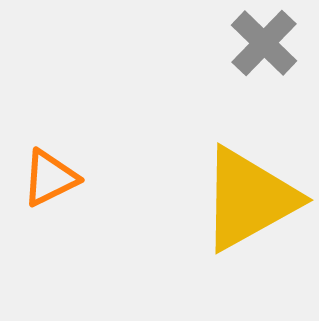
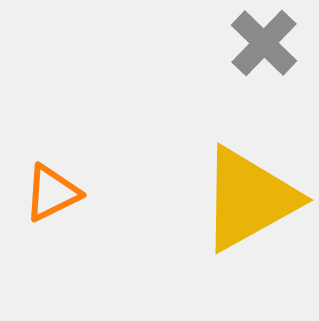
orange triangle: moved 2 px right, 15 px down
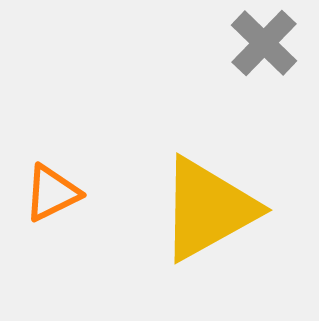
yellow triangle: moved 41 px left, 10 px down
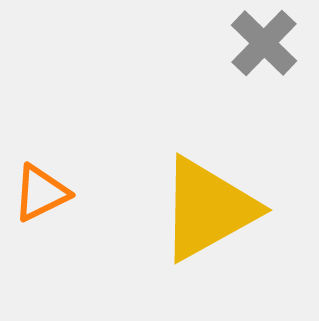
orange triangle: moved 11 px left
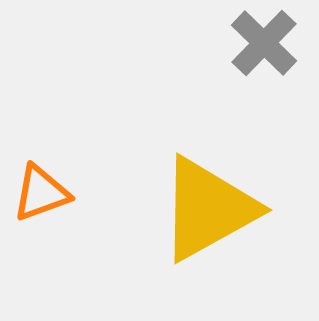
orange triangle: rotated 6 degrees clockwise
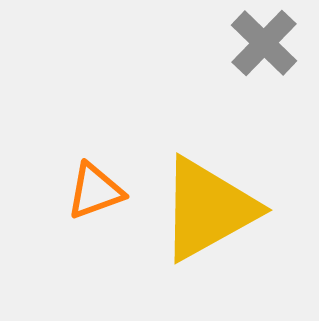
orange triangle: moved 54 px right, 2 px up
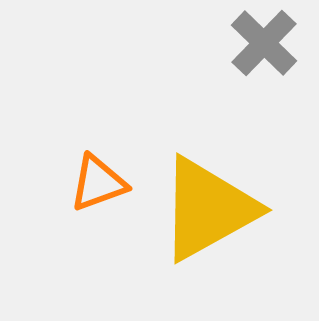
orange triangle: moved 3 px right, 8 px up
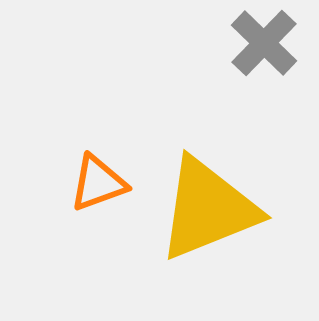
yellow triangle: rotated 7 degrees clockwise
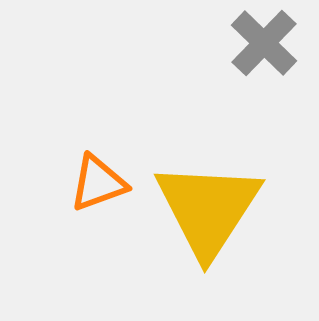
yellow triangle: rotated 35 degrees counterclockwise
